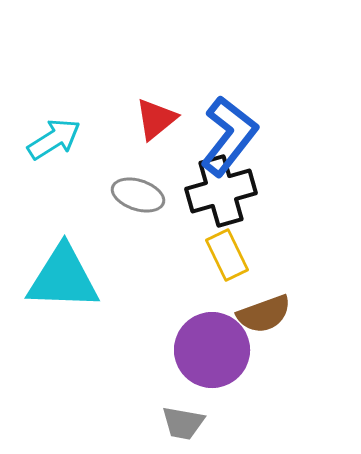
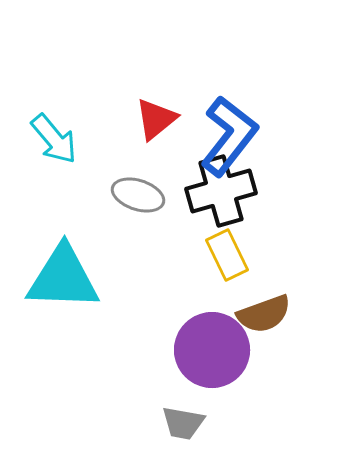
cyan arrow: rotated 82 degrees clockwise
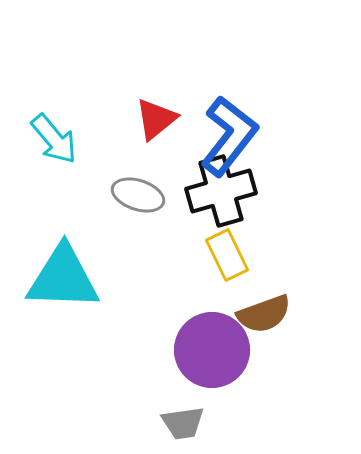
gray trapezoid: rotated 18 degrees counterclockwise
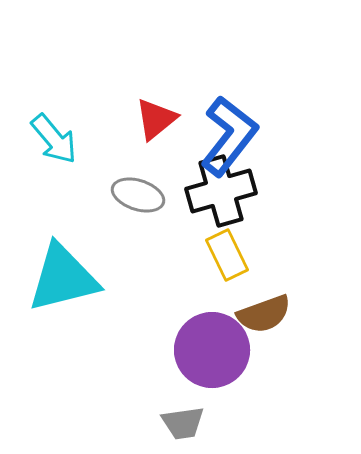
cyan triangle: rotated 16 degrees counterclockwise
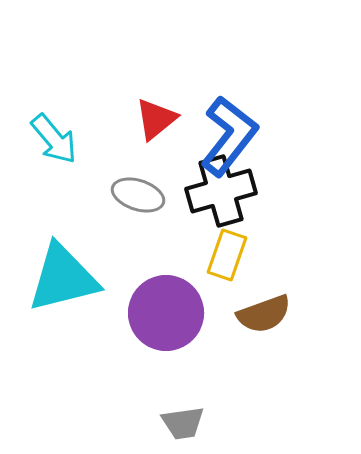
yellow rectangle: rotated 45 degrees clockwise
purple circle: moved 46 px left, 37 px up
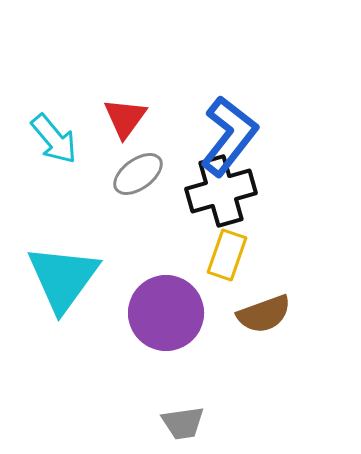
red triangle: moved 31 px left, 1 px up; rotated 15 degrees counterclockwise
gray ellipse: moved 21 px up; rotated 54 degrees counterclockwise
cyan triangle: rotated 40 degrees counterclockwise
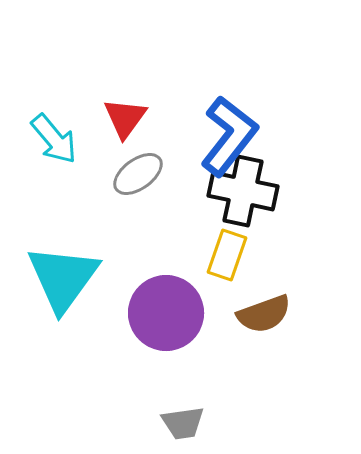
black cross: moved 22 px right; rotated 28 degrees clockwise
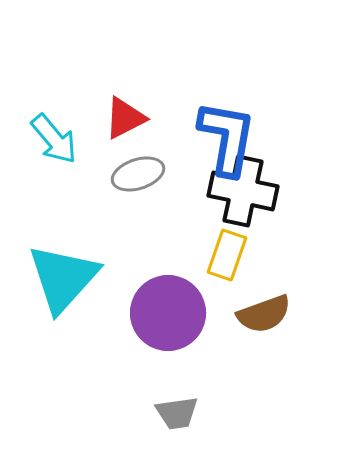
red triangle: rotated 27 degrees clockwise
blue L-shape: moved 2 px left, 2 px down; rotated 28 degrees counterclockwise
gray ellipse: rotated 18 degrees clockwise
cyan triangle: rotated 6 degrees clockwise
purple circle: moved 2 px right
gray trapezoid: moved 6 px left, 10 px up
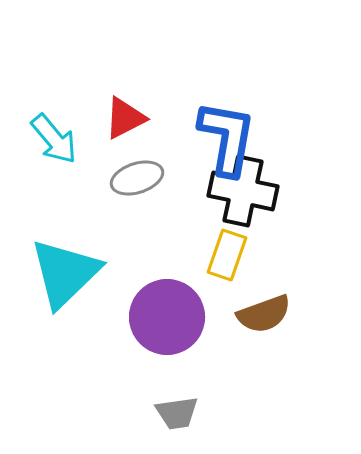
gray ellipse: moved 1 px left, 4 px down
cyan triangle: moved 2 px right, 5 px up; rotated 4 degrees clockwise
purple circle: moved 1 px left, 4 px down
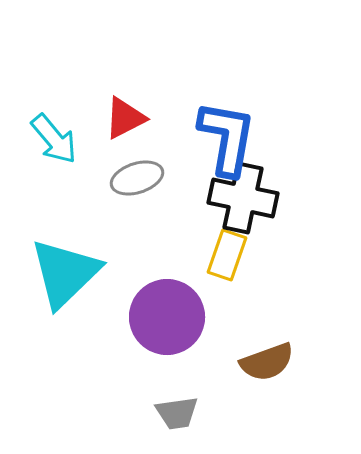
black cross: moved 7 px down
brown semicircle: moved 3 px right, 48 px down
